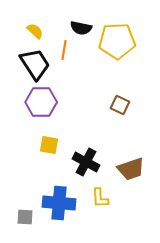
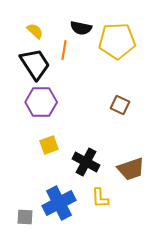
yellow square: rotated 30 degrees counterclockwise
blue cross: rotated 32 degrees counterclockwise
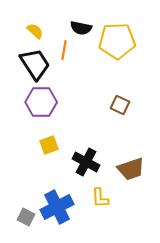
blue cross: moved 2 px left, 4 px down
gray square: moved 1 px right; rotated 24 degrees clockwise
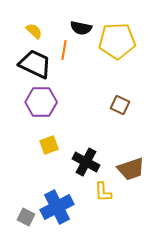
yellow semicircle: moved 1 px left
black trapezoid: rotated 32 degrees counterclockwise
yellow L-shape: moved 3 px right, 6 px up
